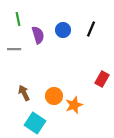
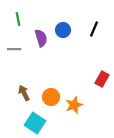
black line: moved 3 px right
purple semicircle: moved 3 px right, 3 px down
orange circle: moved 3 px left, 1 px down
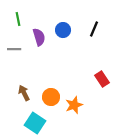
purple semicircle: moved 2 px left, 1 px up
red rectangle: rotated 63 degrees counterclockwise
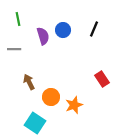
purple semicircle: moved 4 px right, 1 px up
brown arrow: moved 5 px right, 11 px up
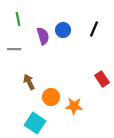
orange star: moved 1 px down; rotated 24 degrees clockwise
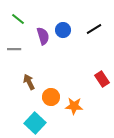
green line: rotated 40 degrees counterclockwise
black line: rotated 35 degrees clockwise
cyan square: rotated 10 degrees clockwise
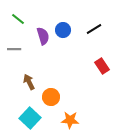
red rectangle: moved 13 px up
orange star: moved 4 px left, 14 px down
cyan square: moved 5 px left, 5 px up
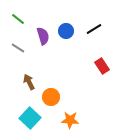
blue circle: moved 3 px right, 1 px down
gray line: moved 4 px right, 1 px up; rotated 32 degrees clockwise
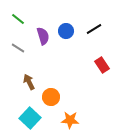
red rectangle: moved 1 px up
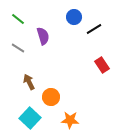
blue circle: moved 8 px right, 14 px up
